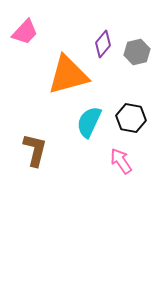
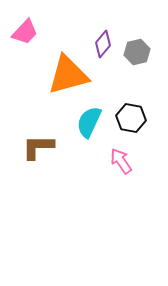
brown L-shape: moved 3 px right, 3 px up; rotated 104 degrees counterclockwise
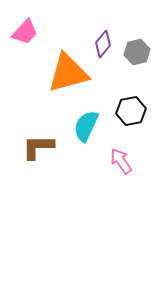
orange triangle: moved 2 px up
black hexagon: moved 7 px up; rotated 20 degrees counterclockwise
cyan semicircle: moved 3 px left, 4 px down
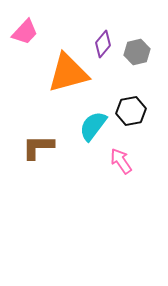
cyan semicircle: moved 7 px right; rotated 12 degrees clockwise
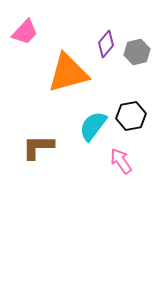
purple diamond: moved 3 px right
black hexagon: moved 5 px down
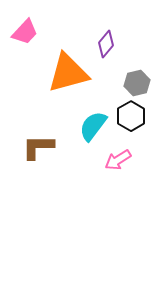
gray hexagon: moved 31 px down
black hexagon: rotated 20 degrees counterclockwise
pink arrow: moved 3 px left, 1 px up; rotated 88 degrees counterclockwise
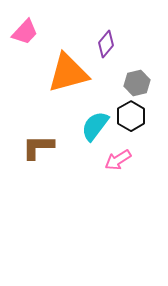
cyan semicircle: moved 2 px right
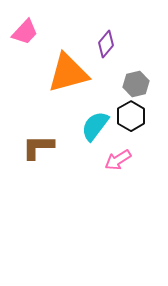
gray hexagon: moved 1 px left, 1 px down
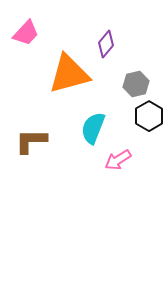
pink trapezoid: moved 1 px right, 1 px down
orange triangle: moved 1 px right, 1 px down
black hexagon: moved 18 px right
cyan semicircle: moved 2 px left, 2 px down; rotated 16 degrees counterclockwise
brown L-shape: moved 7 px left, 6 px up
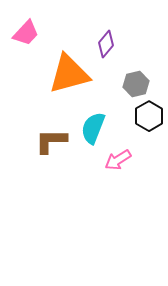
brown L-shape: moved 20 px right
